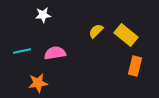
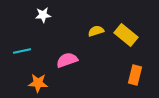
yellow semicircle: rotated 28 degrees clockwise
pink semicircle: moved 12 px right, 7 px down; rotated 10 degrees counterclockwise
orange rectangle: moved 9 px down
orange star: rotated 12 degrees clockwise
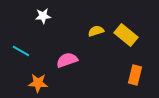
white star: moved 1 px down
cyan line: moved 1 px left; rotated 42 degrees clockwise
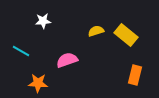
white star: moved 5 px down
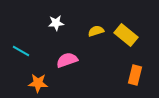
white star: moved 13 px right, 2 px down
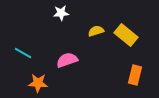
white star: moved 5 px right, 10 px up
cyan line: moved 2 px right, 2 px down
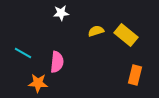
pink semicircle: moved 10 px left, 2 px down; rotated 115 degrees clockwise
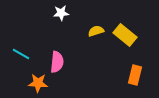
yellow rectangle: moved 1 px left
cyan line: moved 2 px left, 1 px down
